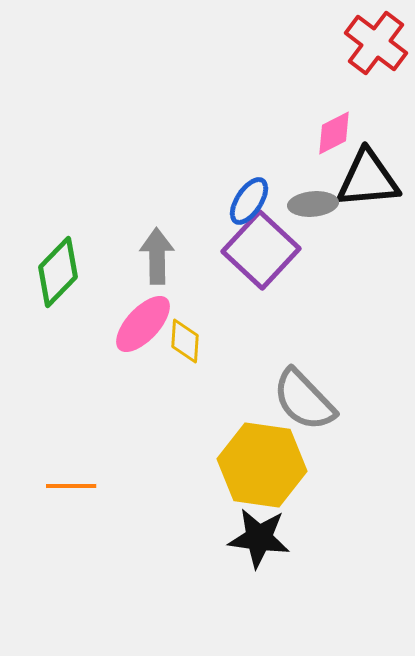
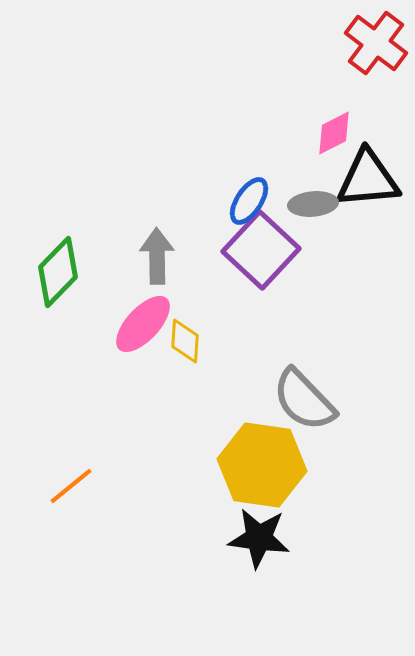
orange line: rotated 39 degrees counterclockwise
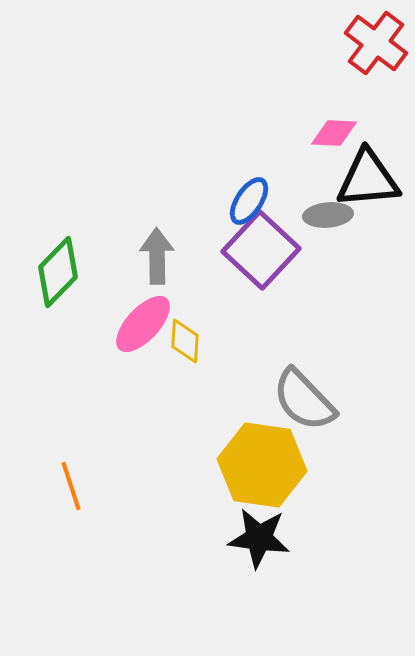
pink diamond: rotated 30 degrees clockwise
gray ellipse: moved 15 px right, 11 px down
orange line: rotated 69 degrees counterclockwise
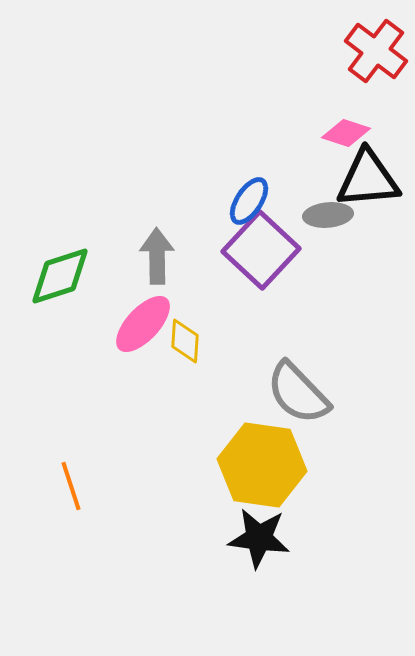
red cross: moved 8 px down
pink diamond: moved 12 px right; rotated 15 degrees clockwise
green diamond: moved 2 px right, 4 px down; rotated 28 degrees clockwise
gray semicircle: moved 6 px left, 7 px up
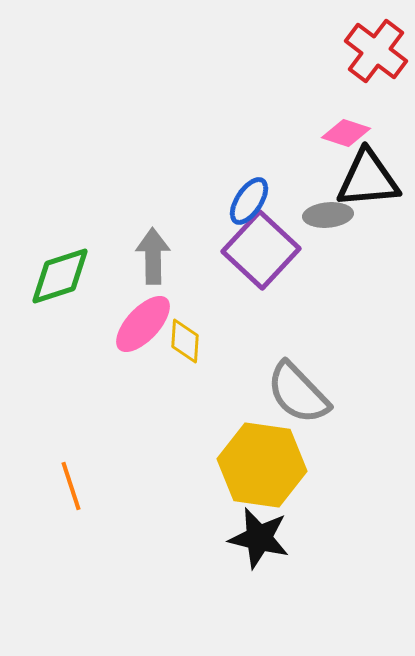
gray arrow: moved 4 px left
black star: rotated 6 degrees clockwise
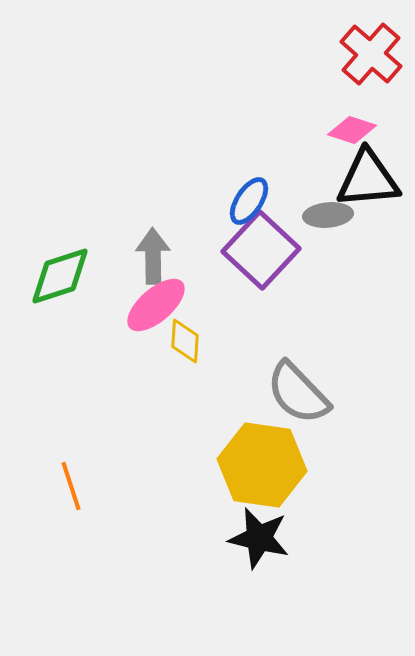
red cross: moved 5 px left, 3 px down; rotated 4 degrees clockwise
pink diamond: moved 6 px right, 3 px up
pink ellipse: moved 13 px right, 19 px up; rotated 6 degrees clockwise
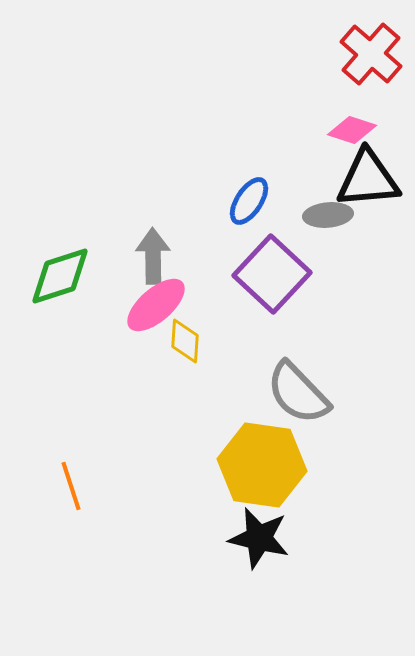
purple square: moved 11 px right, 24 px down
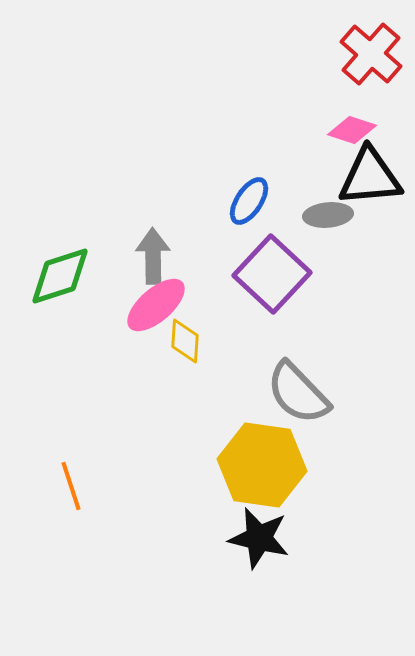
black triangle: moved 2 px right, 2 px up
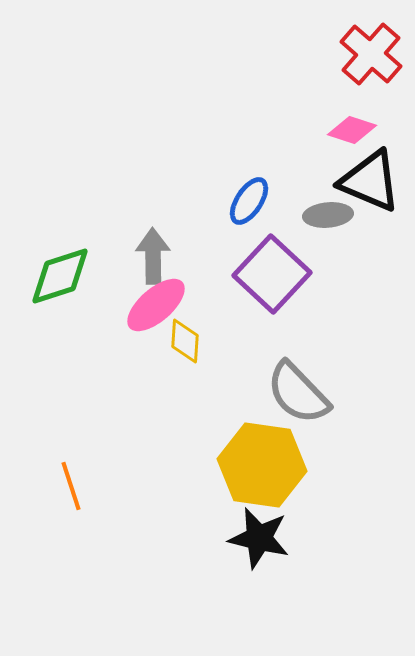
black triangle: moved 4 px down; rotated 28 degrees clockwise
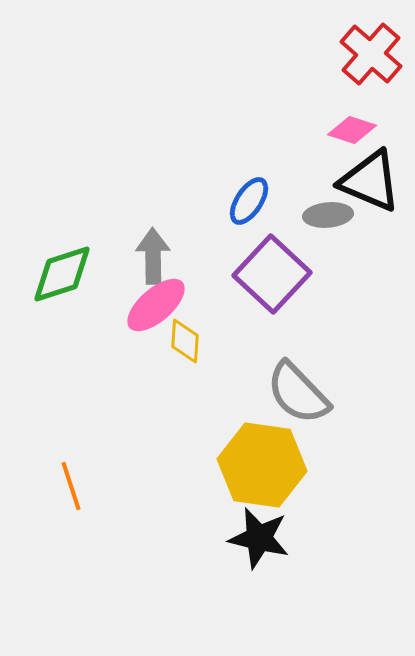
green diamond: moved 2 px right, 2 px up
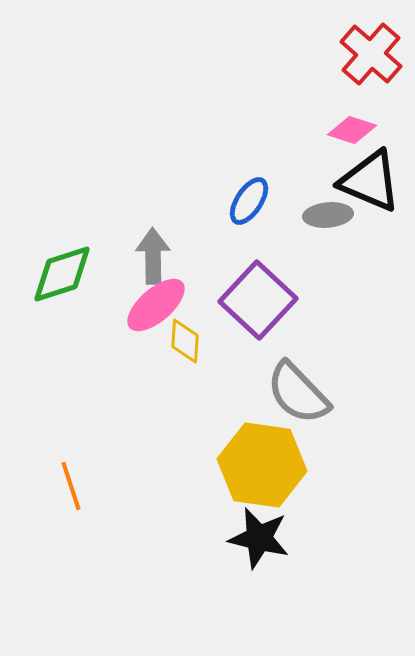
purple square: moved 14 px left, 26 px down
